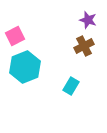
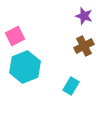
purple star: moved 4 px left, 4 px up
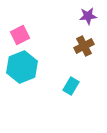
purple star: moved 4 px right; rotated 24 degrees counterclockwise
pink square: moved 5 px right, 1 px up
cyan hexagon: moved 3 px left
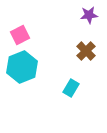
purple star: moved 1 px right, 1 px up
brown cross: moved 2 px right, 5 px down; rotated 18 degrees counterclockwise
cyan rectangle: moved 2 px down
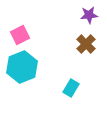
brown cross: moved 7 px up
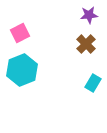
pink square: moved 2 px up
cyan hexagon: moved 3 px down
cyan rectangle: moved 22 px right, 5 px up
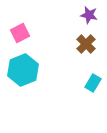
purple star: rotated 18 degrees clockwise
cyan hexagon: moved 1 px right
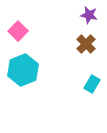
pink square: moved 2 px left, 2 px up; rotated 18 degrees counterclockwise
cyan rectangle: moved 1 px left, 1 px down
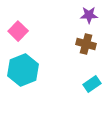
purple star: rotated 12 degrees counterclockwise
brown cross: rotated 30 degrees counterclockwise
cyan rectangle: rotated 24 degrees clockwise
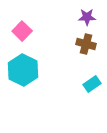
purple star: moved 2 px left, 2 px down
pink square: moved 4 px right
cyan hexagon: rotated 12 degrees counterclockwise
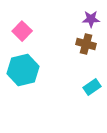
purple star: moved 4 px right, 2 px down
cyan hexagon: rotated 20 degrees clockwise
cyan rectangle: moved 3 px down
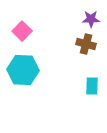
cyan hexagon: rotated 16 degrees clockwise
cyan rectangle: moved 1 px up; rotated 54 degrees counterclockwise
